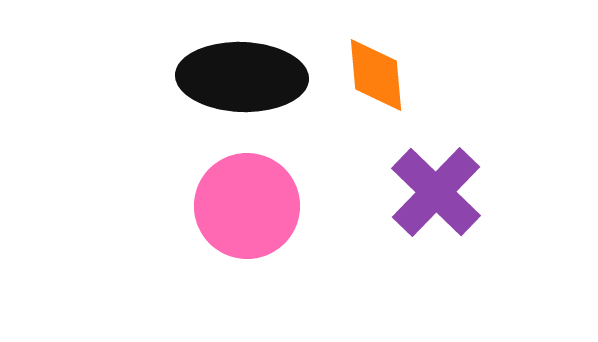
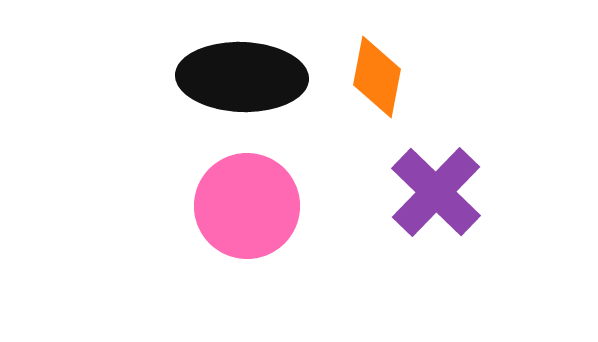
orange diamond: moved 1 px right, 2 px down; rotated 16 degrees clockwise
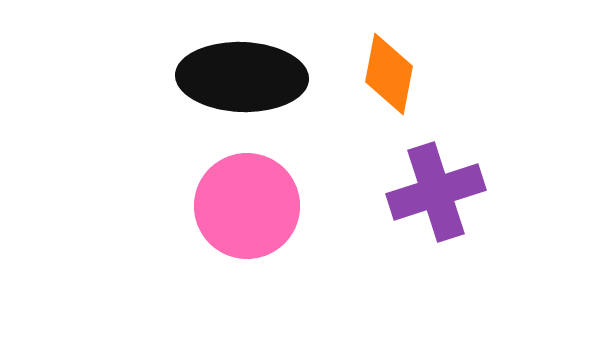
orange diamond: moved 12 px right, 3 px up
purple cross: rotated 28 degrees clockwise
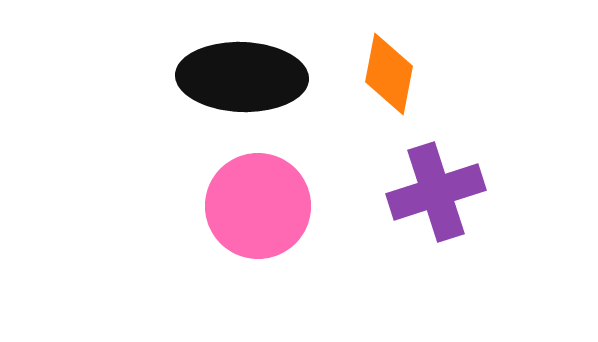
pink circle: moved 11 px right
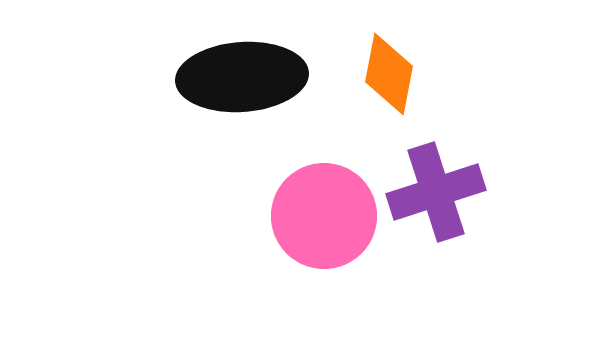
black ellipse: rotated 6 degrees counterclockwise
pink circle: moved 66 px right, 10 px down
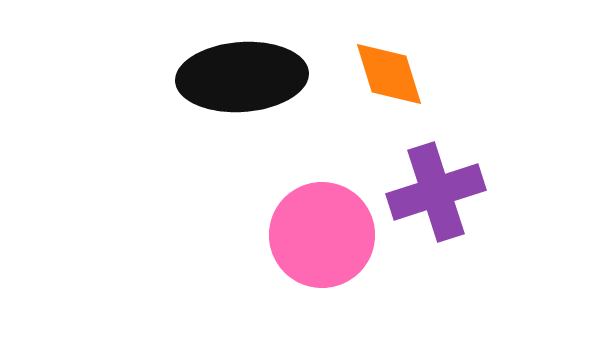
orange diamond: rotated 28 degrees counterclockwise
pink circle: moved 2 px left, 19 px down
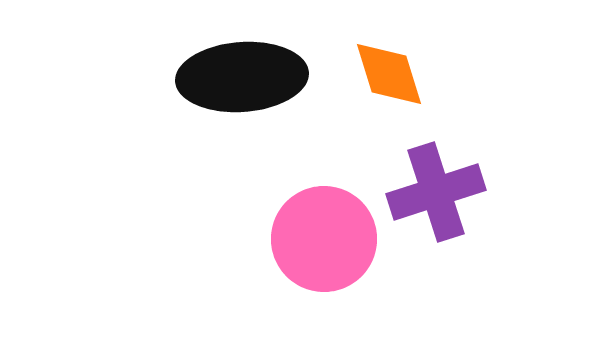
pink circle: moved 2 px right, 4 px down
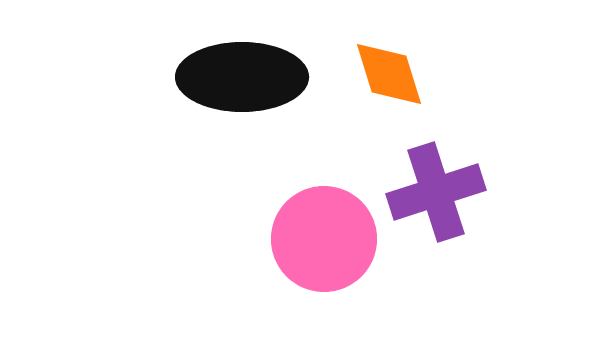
black ellipse: rotated 4 degrees clockwise
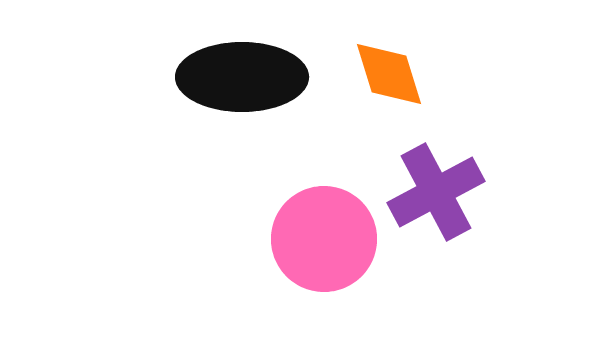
purple cross: rotated 10 degrees counterclockwise
